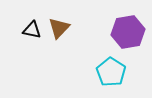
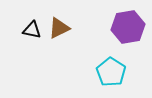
brown triangle: rotated 20 degrees clockwise
purple hexagon: moved 5 px up
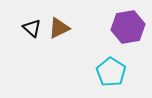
black triangle: moved 2 px up; rotated 30 degrees clockwise
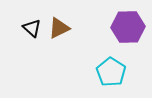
purple hexagon: rotated 8 degrees clockwise
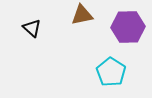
brown triangle: moved 23 px right, 13 px up; rotated 15 degrees clockwise
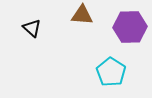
brown triangle: rotated 15 degrees clockwise
purple hexagon: moved 2 px right
